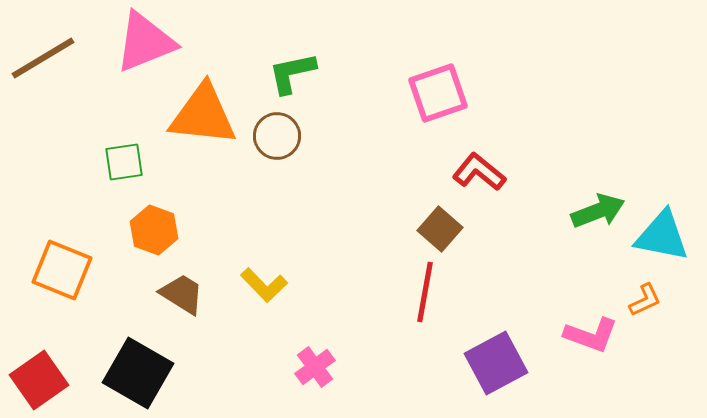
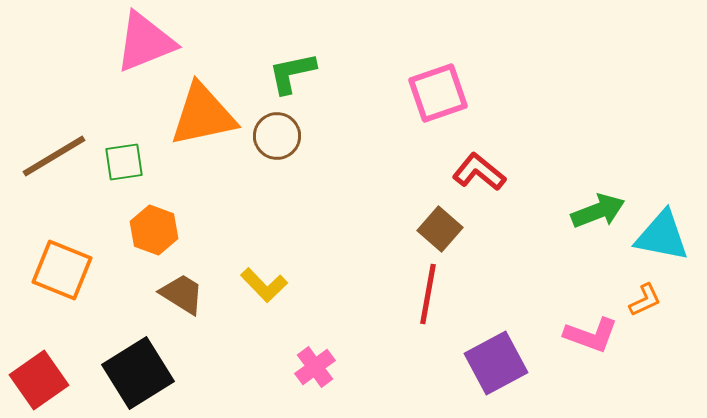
brown line: moved 11 px right, 98 px down
orange triangle: rotated 18 degrees counterclockwise
red line: moved 3 px right, 2 px down
black square: rotated 28 degrees clockwise
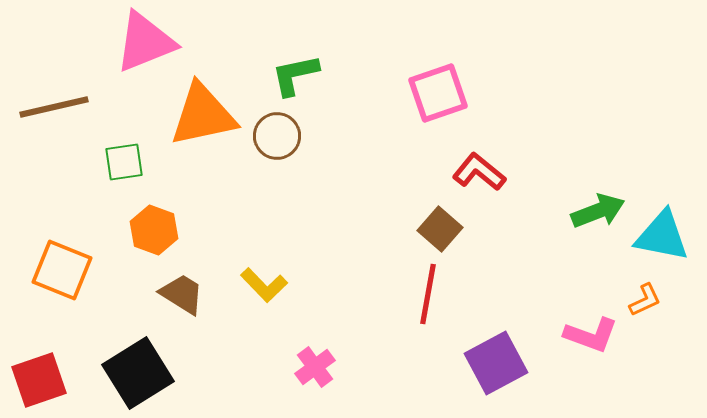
green L-shape: moved 3 px right, 2 px down
brown line: moved 49 px up; rotated 18 degrees clockwise
red square: rotated 16 degrees clockwise
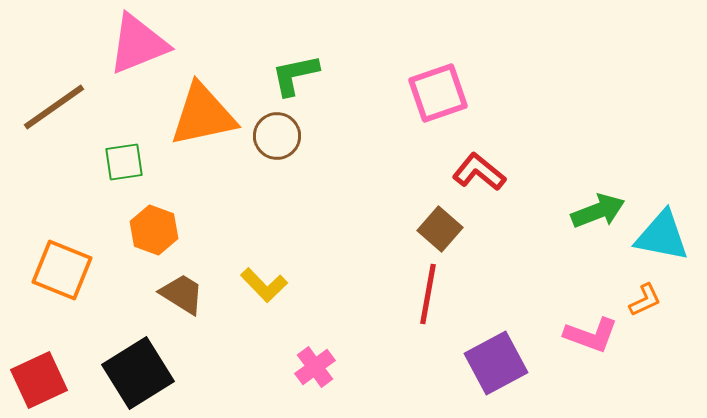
pink triangle: moved 7 px left, 2 px down
brown line: rotated 22 degrees counterclockwise
red square: rotated 6 degrees counterclockwise
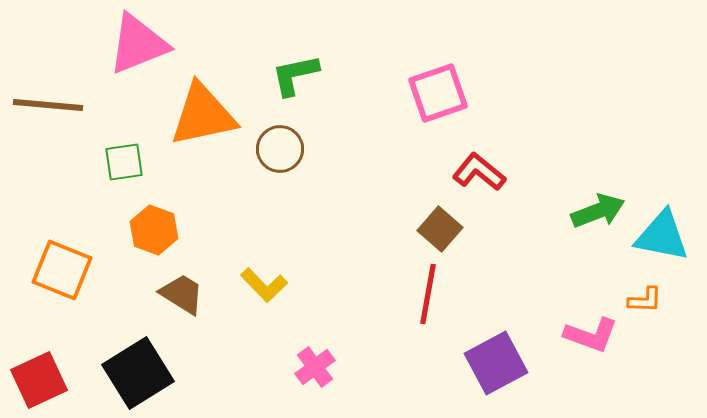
brown line: moved 6 px left, 2 px up; rotated 40 degrees clockwise
brown circle: moved 3 px right, 13 px down
orange L-shape: rotated 27 degrees clockwise
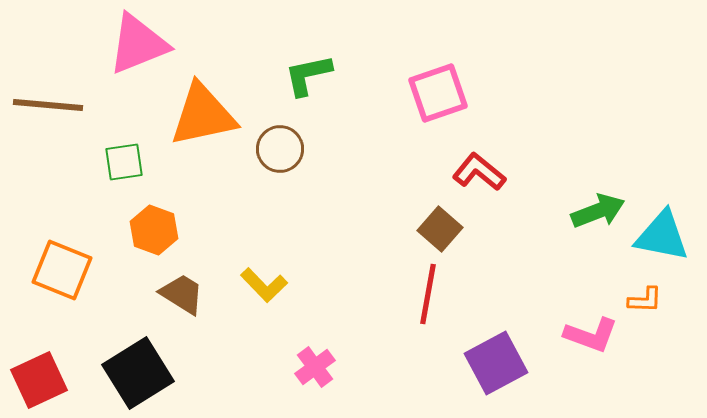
green L-shape: moved 13 px right
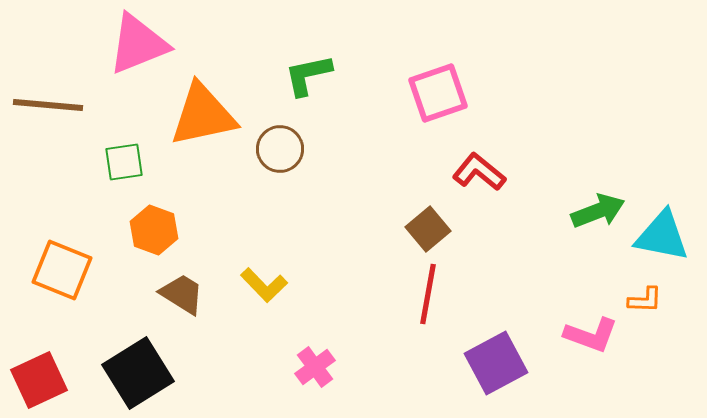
brown square: moved 12 px left; rotated 9 degrees clockwise
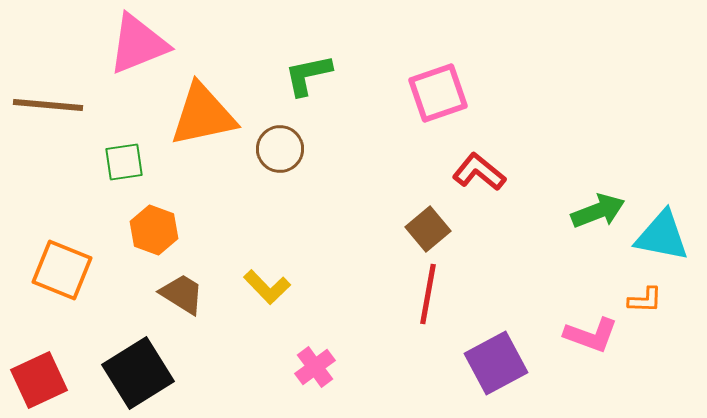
yellow L-shape: moved 3 px right, 2 px down
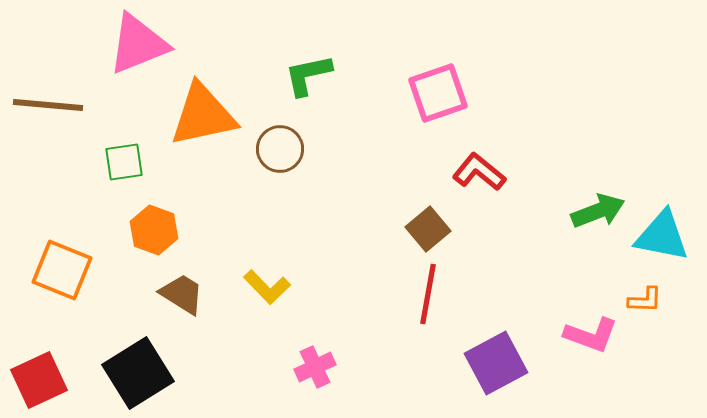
pink cross: rotated 12 degrees clockwise
